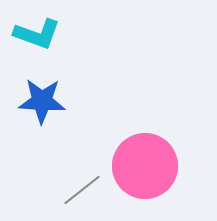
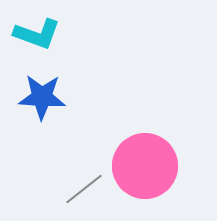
blue star: moved 4 px up
gray line: moved 2 px right, 1 px up
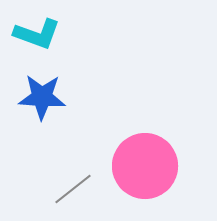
gray line: moved 11 px left
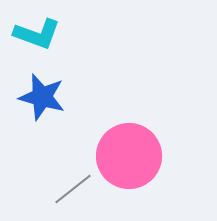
blue star: rotated 12 degrees clockwise
pink circle: moved 16 px left, 10 px up
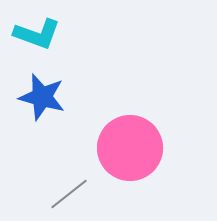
pink circle: moved 1 px right, 8 px up
gray line: moved 4 px left, 5 px down
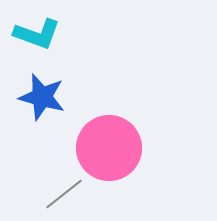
pink circle: moved 21 px left
gray line: moved 5 px left
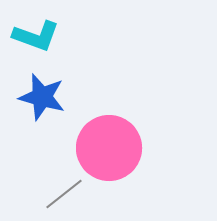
cyan L-shape: moved 1 px left, 2 px down
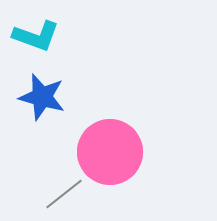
pink circle: moved 1 px right, 4 px down
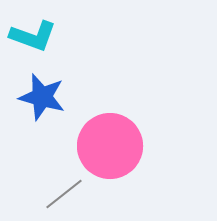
cyan L-shape: moved 3 px left
pink circle: moved 6 px up
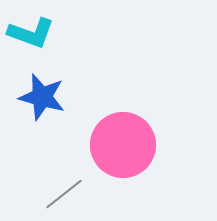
cyan L-shape: moved 2 px left, 3 px up
pink circle: moved 13 px right, 1 px up
